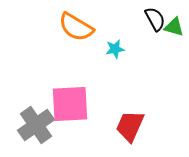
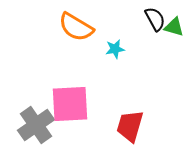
red trapezoid: rotated 8 degrees counterclockwise
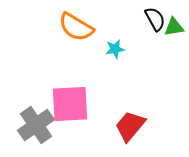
green triangle: rotated 25 degrees counterclockwise
red trapezoid: rotated 24 degrees clockwise
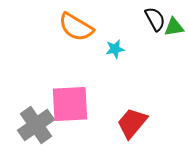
red trapezoid: moved 2 px right, 3 px up
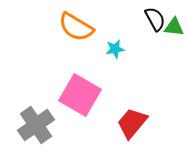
green triangle: rotated 15 degrees clockwise
pink square: moved 10 px right, 9 px up; rotated 33 degrees clockwise
